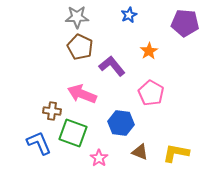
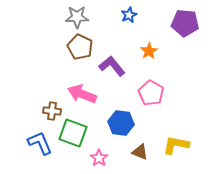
blue L-shape: moved 1 px right
yellow L-shape: moved 8 px up
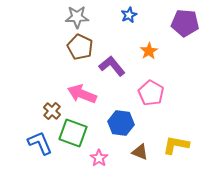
brown cross: rotated 36 degrees clockwise
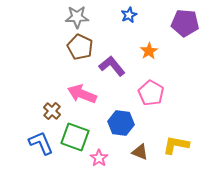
green square: moved 2 px right, 4 px down
blue L-shape: moved 1 px right
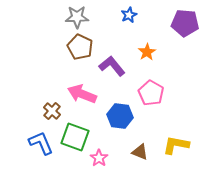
orange star: moved 2 px left, 1 px down
blue hexagon: moved 1 px left, 7 px up
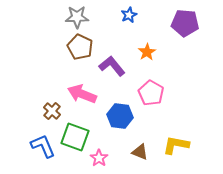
blue L-shape: moved 2 px right, 3 px down
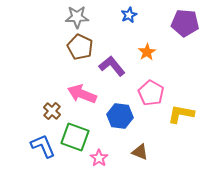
yellow L-shape: moved 5 px right, 31 px up
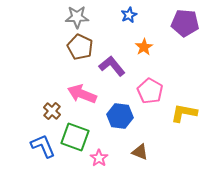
orange star: moved 3 px left, 5 px up
pink pentagon: moved 1 px left, 2 px up
yellow L-shape: moved 3 px right, 1 px up
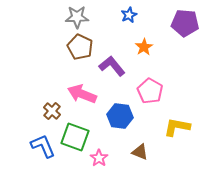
yellow L-shape: moved 7 px left, 14 px down
